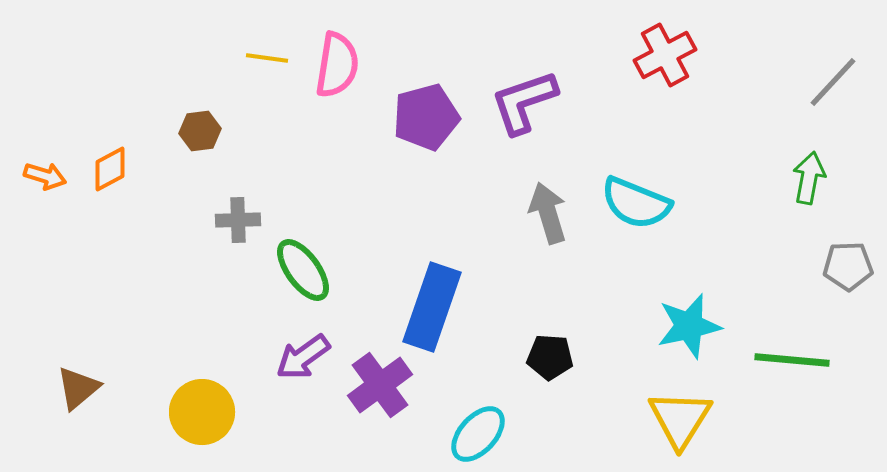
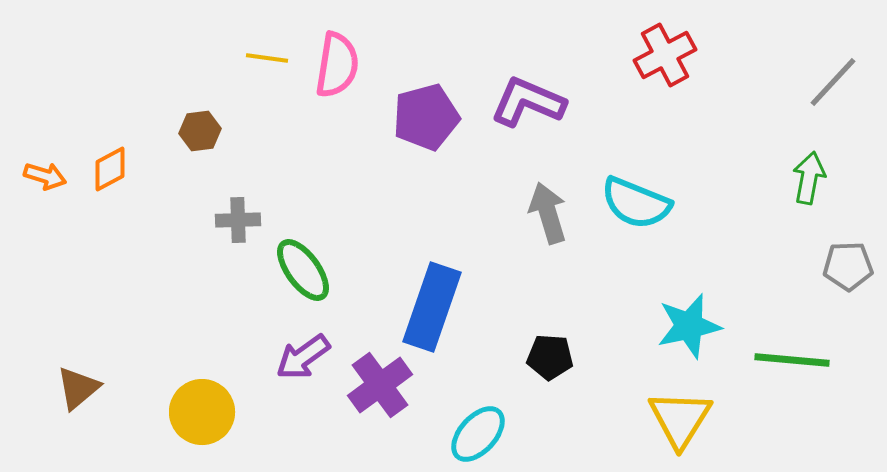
purple L-shape: moved 4 px right; rotated 42 degrees clockwise
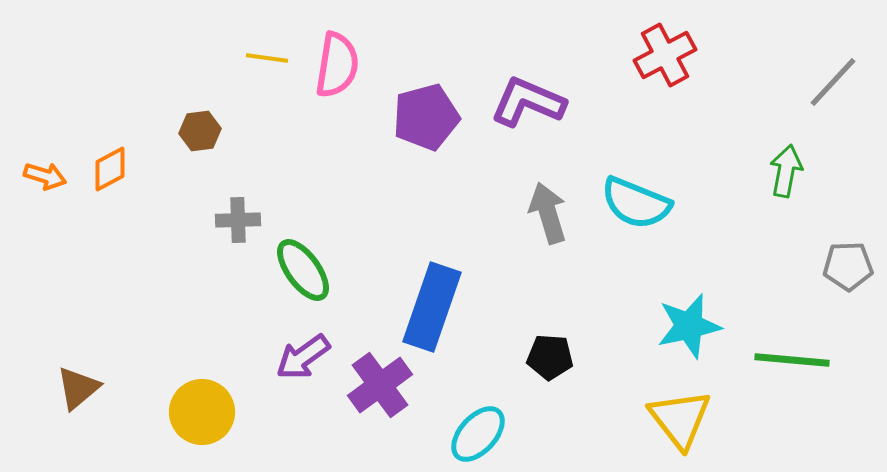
green arrow: moved 23 px left, 7 px up
yellow triangle: rotated 10 degrees counterclockwise
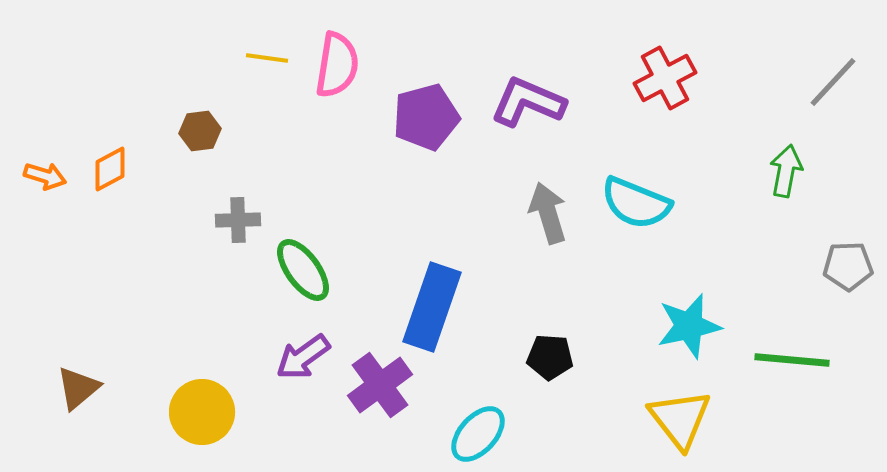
red cross: moved 23 px down
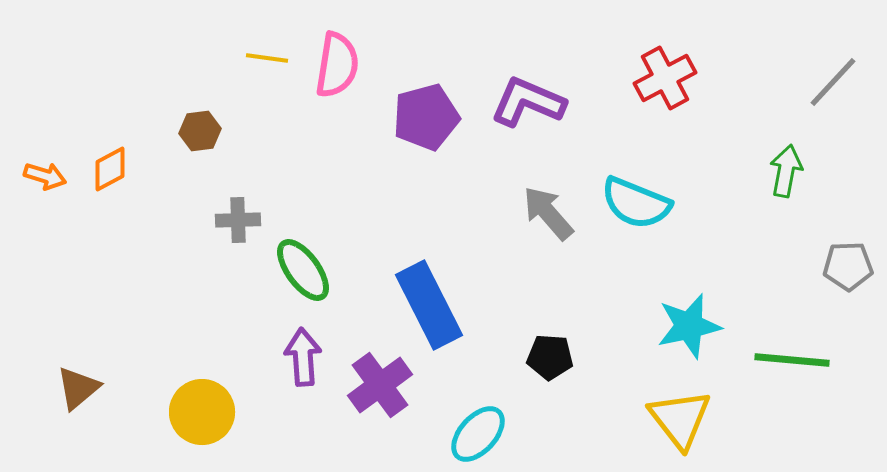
gray arrow: rotated 24 degrees counterclockwise
blue rectangle: moved 3 px left, 2 px up; rotated 46 degrees counterclockwise
purple arrow: rotated 122 degrees clockwise
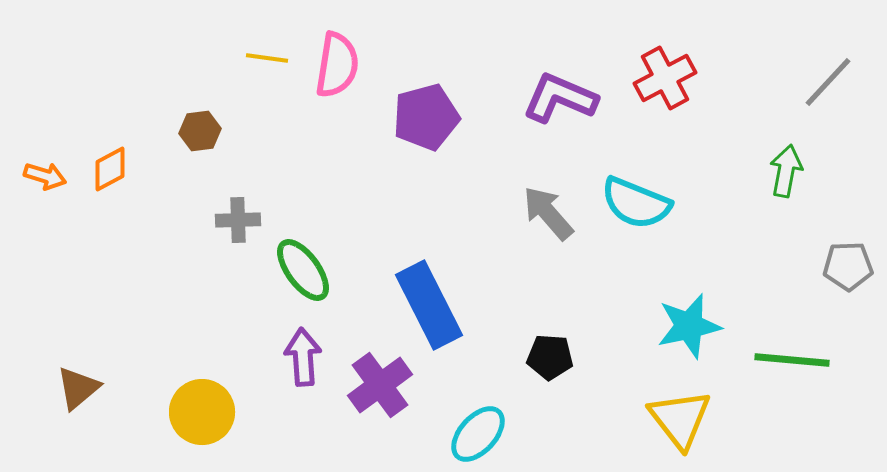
gray line: moved 5 px left
purple L-shape: moved 32 px right, 4 px up
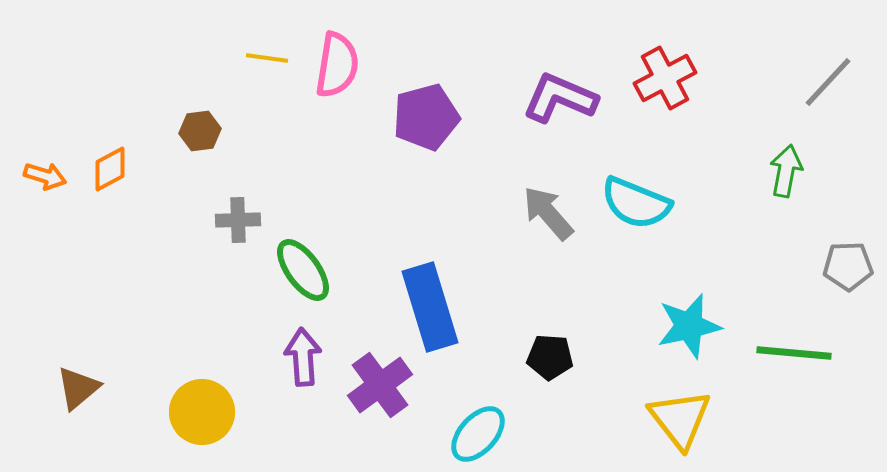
blue rectangle: moved 1 px right, 2 px down; rotated 10 degrees clockwise
green line: moved 2 px right, 7 px up
